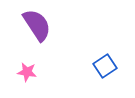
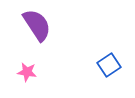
blue square: moved 4 px right, 1 px up
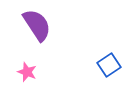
pink star: rotated 12 degrees clockwise
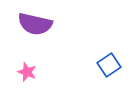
purple semicircle: moved 2 px left, 1 px up; rotated 136 degrees clockwise
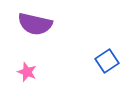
blue square: moved 2 px left, 4 px up
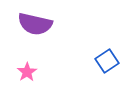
pink star: rotated 18 degrees clockwise
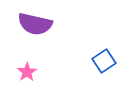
blue square: moved 3 px left
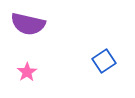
purple semicircle: moved 7 px left
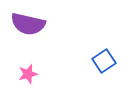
pink star: moved 1 px right, 2 px down; rotated 18 degrees clockwise
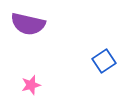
pink star: moved 3 px right, 11 px down
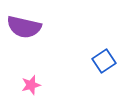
purple semicircle: moved 4 px left, 3 px down
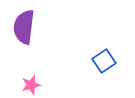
purple semicircle: rotated 84 degrees clockwise
